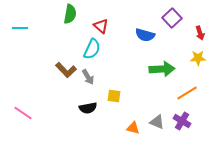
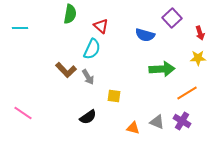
black semicircle: moved 9 px down; rotated 24 degrees counterclockwise
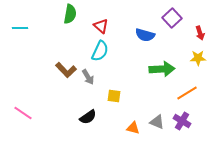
cyan semicircle: moved 8 px right, 2 px down
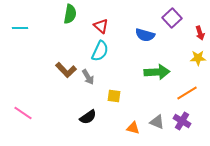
green arrow: moved 5 px left, 3 px down
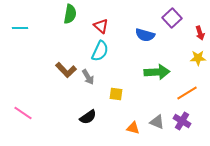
yellow square: moved 2 px right, 2 px up
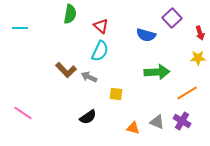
blue semicircle: moved 1 px right
gray arrow: moved 1 px right; rotated 147 degrees clockwise
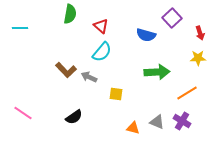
cyan semicircle: moved 2 px right, 1 px down; rotated 15 degrees clockwise
black semicircle: moved 14 px left
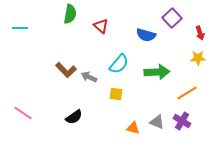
cyan semicircle: moved 17 px right, 12 px down
